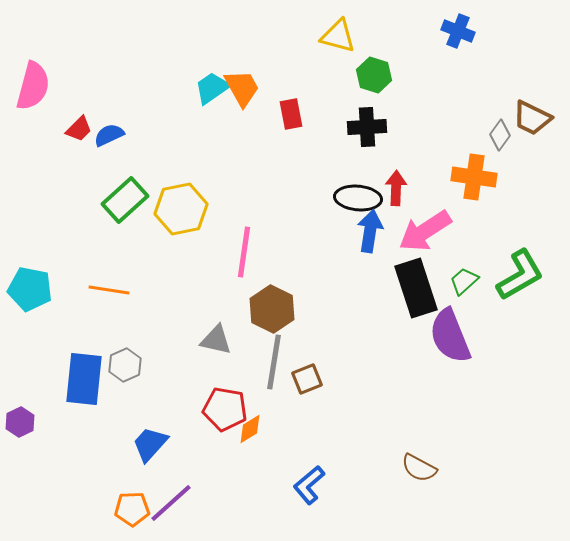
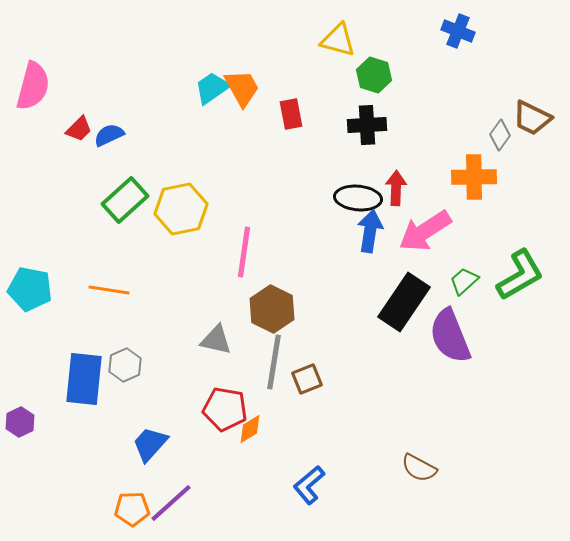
yellow triangle: moved 4 px down
black cross: moved 2 px up
orange cross: rotated 9 degrees counterclockwise
black rectangle: moved 12 px left, 14 px down; rotated 52 degrees clockwise
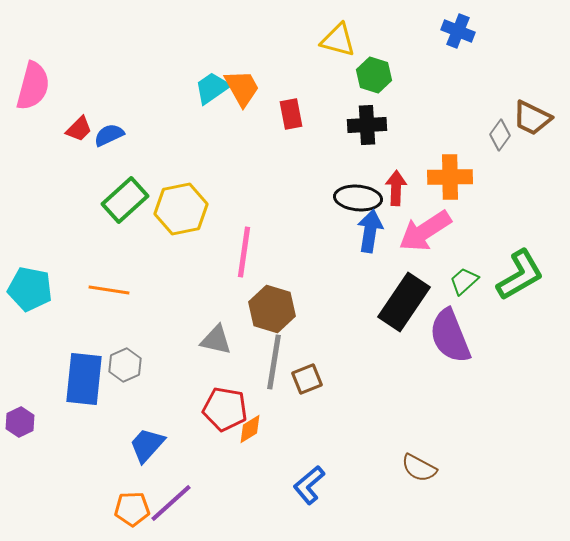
orange cross: moved 24 px left
brown hexagon: rotated 9 degrees counterclockwise
blue trapezoid: moved 3 px left, 1 px down
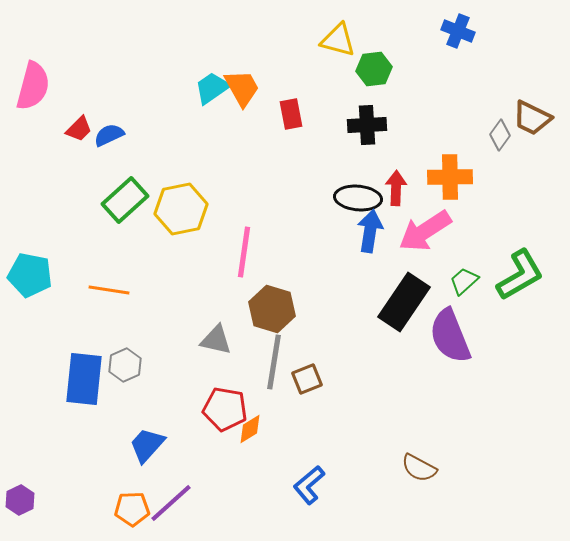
green hexagon: moved 6 px up; rotated 24 degrees counterclockwise
cyan pentagon: moved 14 px up
purple hexagon: moved 78 px down
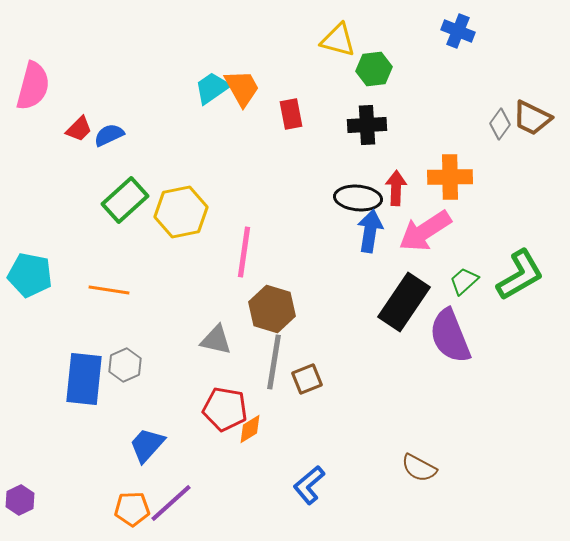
gray diamond: moved 11 px up
yellow hexagon: moved 3 px down
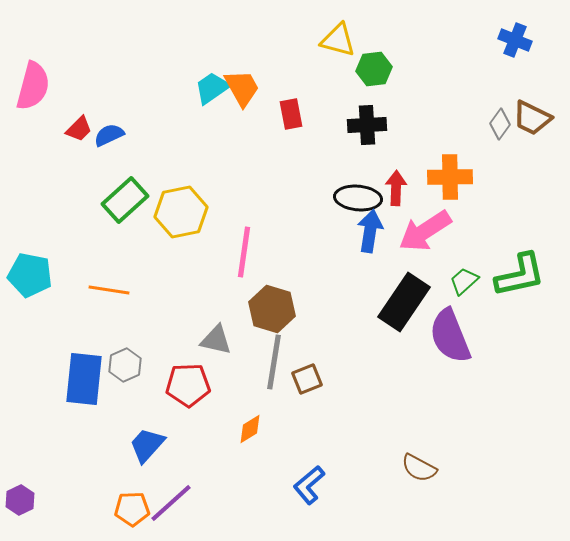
blue cross: moved 57 px right, 9 px down
green L-shape: rotated 18 degrees clockwise
red pentagon: moved 37 px left, 24 px up; rotated 12 degrees counterclockwise
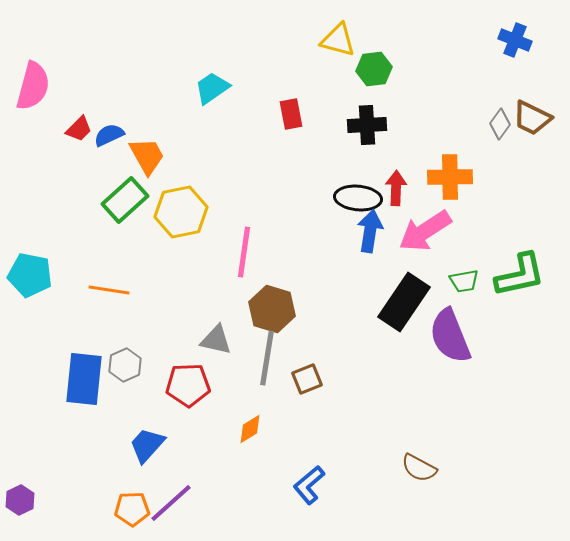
orange trapezoid: moved 95 px left, 68 px down
green trapezoid: rotated 148 degrees counterclockwise
gray line: moved 7 px left, 4 px up
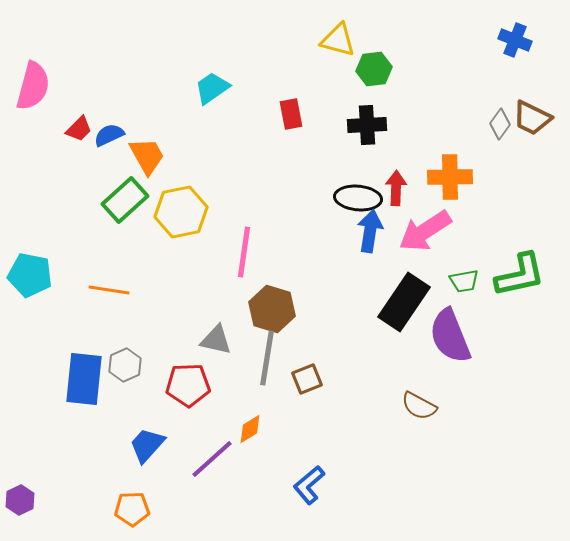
brown semicircle: moved 62 px up
purple line: moved 41 px right, 44 px up
